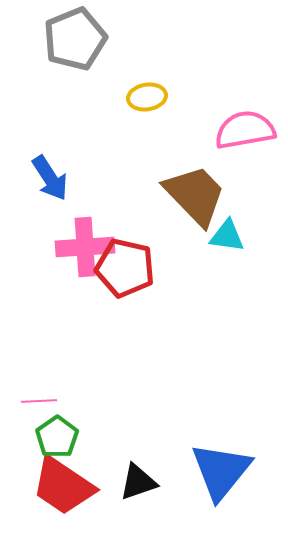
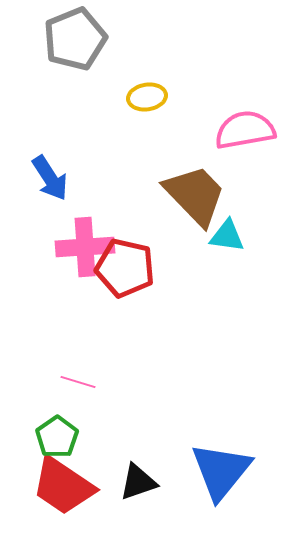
pink line: moved 39 px right, 19 px up; rotated 20 degrees clockwise
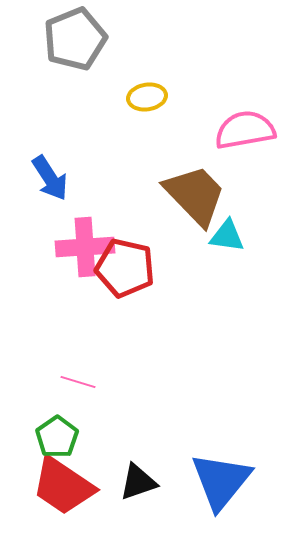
blue triangle: moved 10 px down
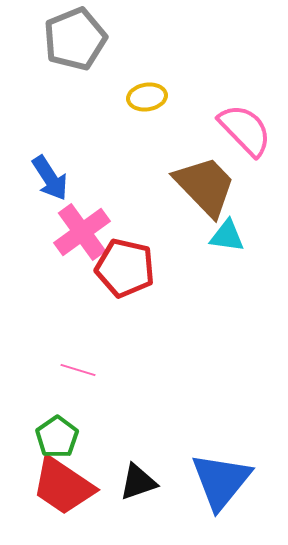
pink semicircle: rotated 56 degrees clockwise
brown trapezoid: moved 10 px right, 9 px up
pink cross: moved 3 px left, 15 px up; rotated 32 degrees counterclockwise
pink line: moved 12 px up
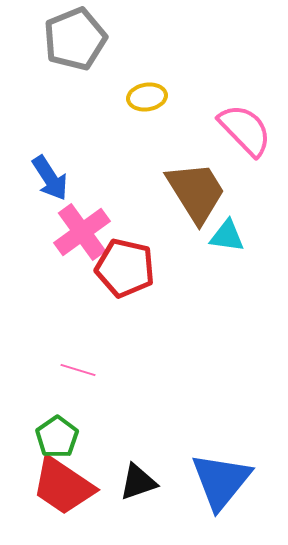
brown trapezoid: moved 9 px left, 6 px down; rotated 12 degrees clockwise
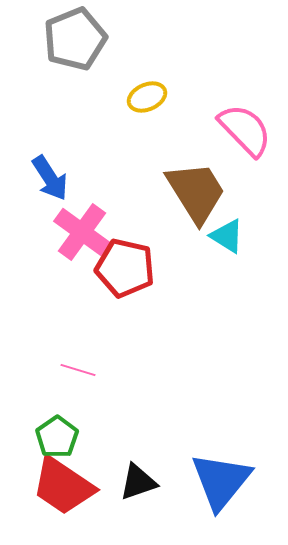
yellow ellipse: rotated 15 degrees counterclockwise
pink cross: rotated 18 degrees counterclockwise
cyan triangle: rotated 24 degrees clockwise
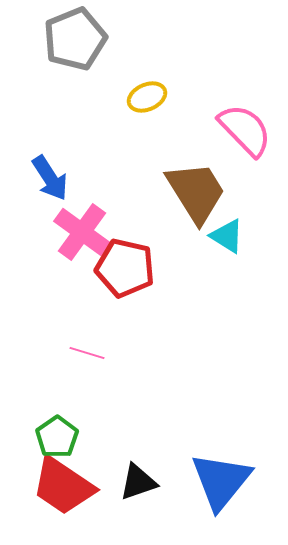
pink line: moved 9 px right, 17 px up
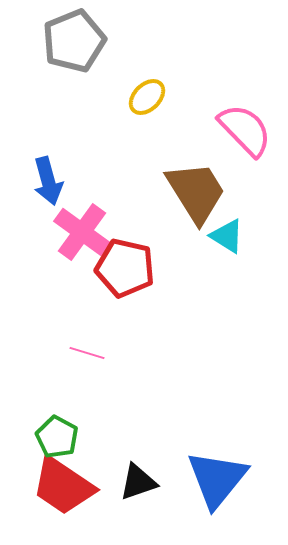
gray pentagon: moved 1 px left, 2 px down
yellow ellipse: rotated 21 degrees counterclockwise
blue arrow: moved 2 px left, 3 px down; rotated 18 degrees clockwise
green pentagon: rotated 9 degrees counterclockwise
blue triangle: moved 4 px left, 2 px up
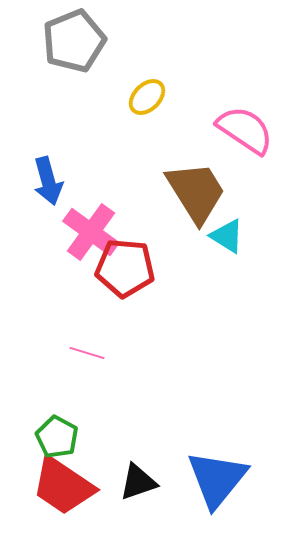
pink semicircle: rotated 12 degrees counterclockwise
pink cross: moved 9 px right
red pentagon: rotated 8 degrees counterclockwise
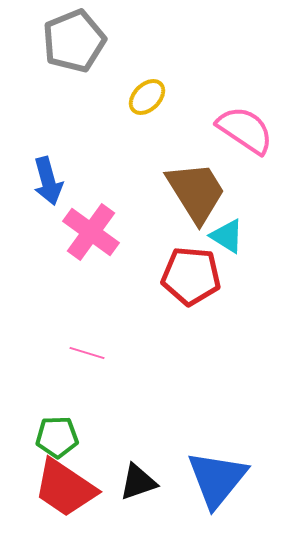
red pentagon: moved 66 px right, 8 px down
green pentagon: rotated 30 degrees counterclockwise
red trapezoid: moved 2 px right, 2 px down
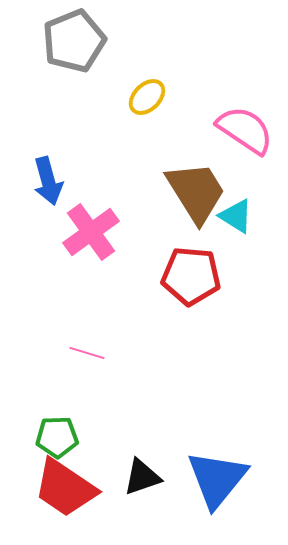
pink cross: rotated 18 degrees clockwise
cyan triangle: moved 9 px right, 20 px up
black triangle: moved 4 px right, 5 px up
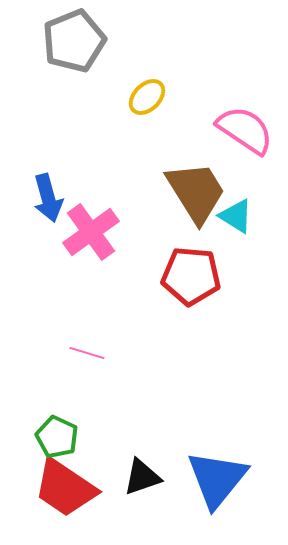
blue arrow: moved 17 px down
green pentagon: rotated 27 degrees clockwise
